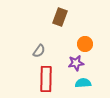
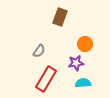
red rectangle: rotated 30 degrees clockwise
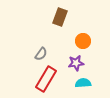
orange circle: moved 2 px left, 3 px up
gray semicircle: moved 2 px right, 3 px down
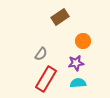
brown rectangle: rotated 36 degrees clockwise
cyan semicircle: moved 5 px left
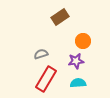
gray semicircle: rotated 144 degrees counterclockwise
purple star: moved 2 px up
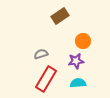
brown rectangle: moved 1 px up
